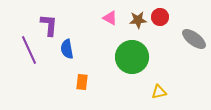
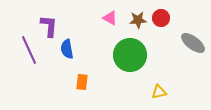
red circle: moved 1 px right, 1 px down
purple L-shape: moved 1 px down
gray ellipse: moved 1 px left, 4 px down
green circle: moved 2 px left, 2 px up
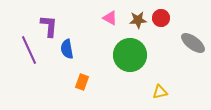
orange rectangle: rotated 14 degrees clockwise
yellow triangle: moved 1 px right
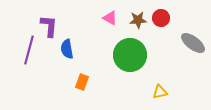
purple line: rotated 40 degrees clockwise
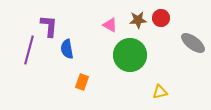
pink triangle: moved 7 px down
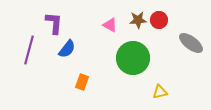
red circle: moved 2 px left, 2 px down
purple L-shape: moved 5 px right, 3 px up
gray ellipse: moved 2 px left
blue semicircle: rotated 132 degrees counterclockwise
green circle: moved 3 px right, 3 px down
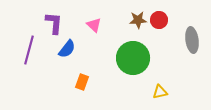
pink triangle: moved 16 px left; rotated 14 degrees clockwise
gray ellipse: moved 1 px right, 3 px up; rotated 45 degrees clockwise
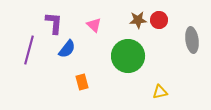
green circle: moved 5 px left, 2 px up
orange rectangle: rotated 35 degrees counterclockwise
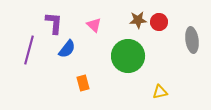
red circle: moved 2 px down
orange rectangle: moved 1 px right, 1 px down
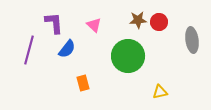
purple L-shape: rotated 10 degrees counterclockwise
